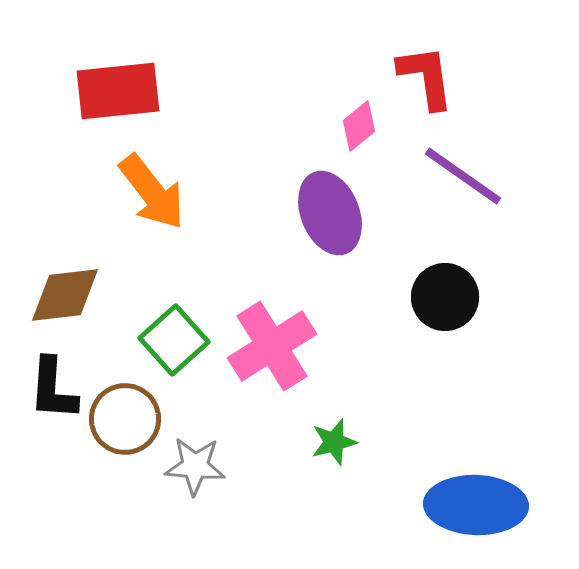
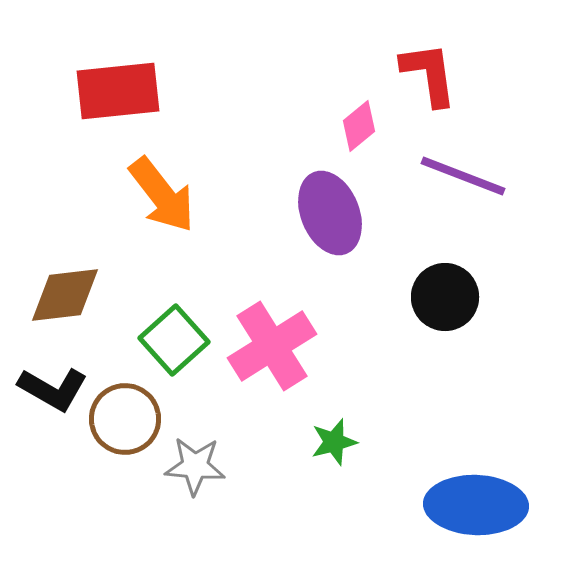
red L-shape: moved 3 px right, 3 px up
purple line: rotated 14 degrees counterclockwise
orange arrow: moved 10 px right, 3 px down
black L-shape: rotated 64 degrees counterclockwise
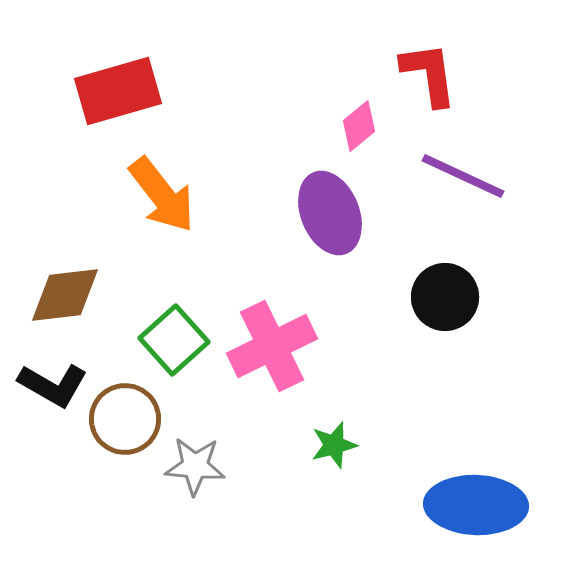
red rectangle: rotated 10 degrees counterclockwise
purple line: rotated 4 degrees clockwise
pink cross: rotated 6 degrees clockwise
black L-shape: moved 4 px up
green star: moved 3 px down
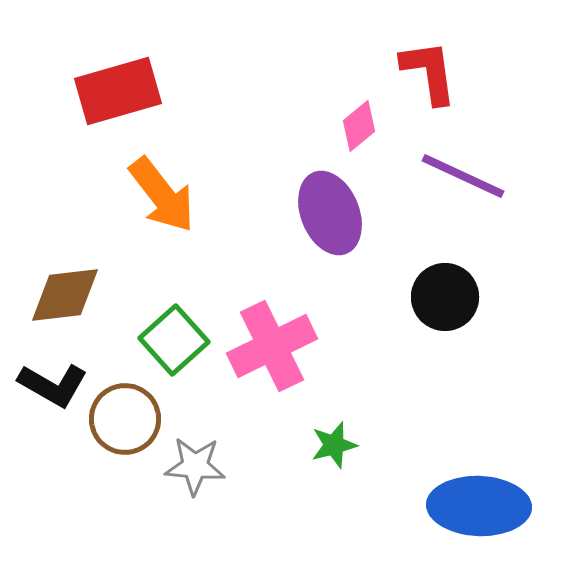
red L-shape: moved 2 px up
blue ellipse: moved 3 px right, 1 px down
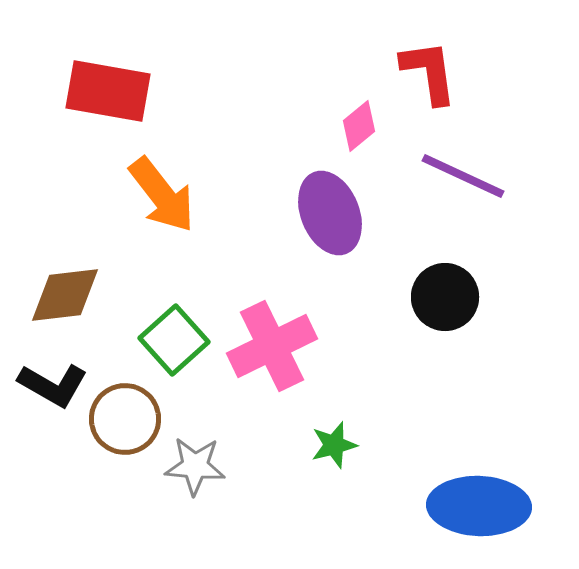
red rectangle: moved 10 px left; rotated 26 degrees clockwise
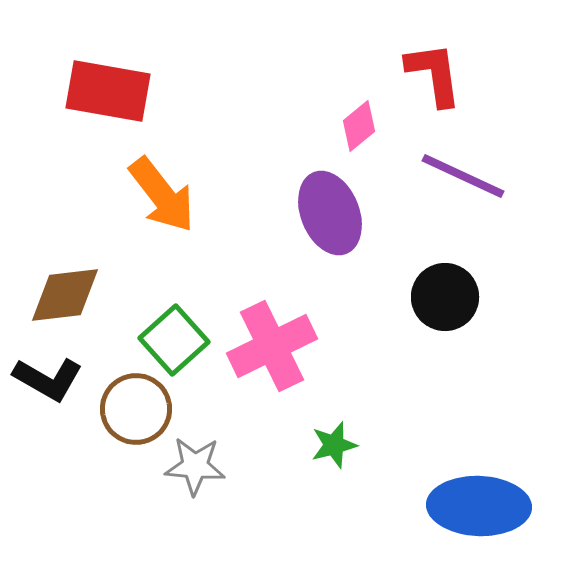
red L-shape: moved 5 px right, 2 px down
black L-shape: moved 5 px left, 6 px up
brown circle: moved 11 px right, 10 px up
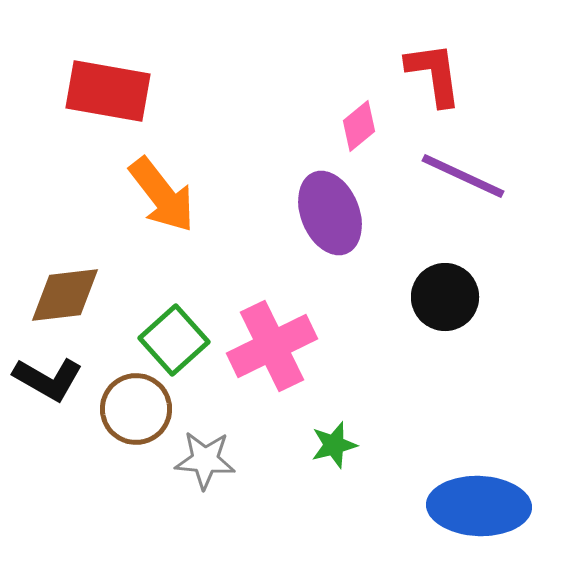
gray star: moved 10 px right, 6 px up
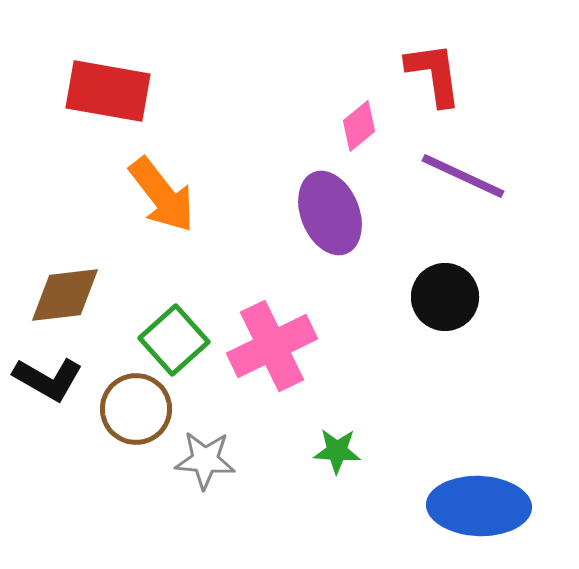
green star: moved 3 px right, 6 px down; rotated 18 degrees clockwise
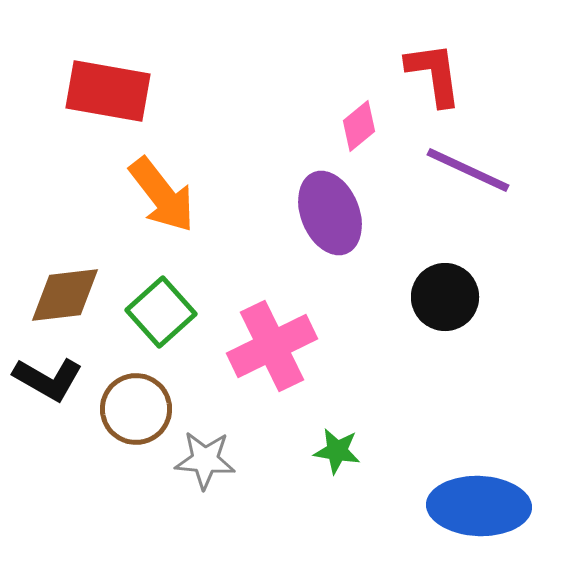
purple line: moved 5 px right, 6 px up
green square: moved 13 px left, 28 px up
green star: rotated 6 degrees clockwise
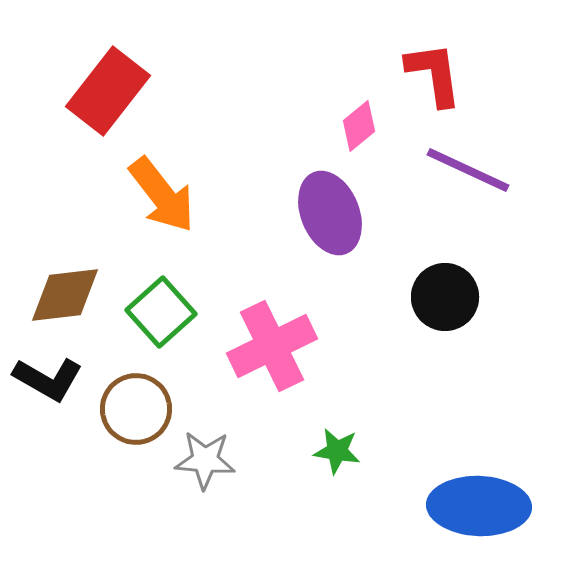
red rectangle: rotated 62 degrees counterclockwise
